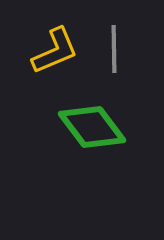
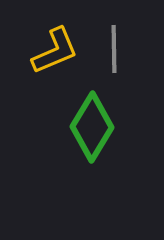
green diamond: rotated 68 degrees clockwise
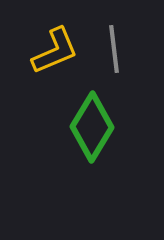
gray line: rotated 6 degrees counterclockwise
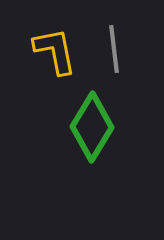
yellow L-shape: rotated 78 degrees counterclockwise
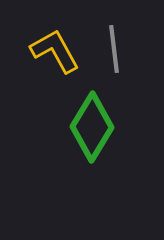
yellow L-shape: rotated 18 degrees counterclockwise
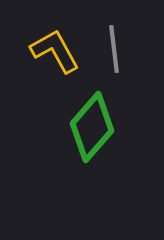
green diamond: rotated 10 degrees clockwise
